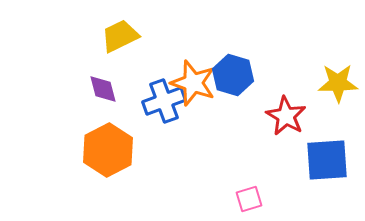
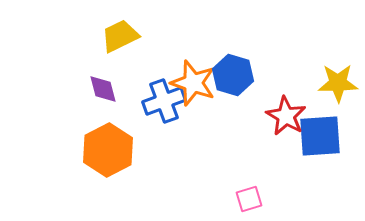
blue square: moved 7 px left, 24 px up
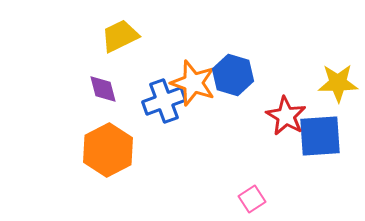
pink square: moved 3 px right; rotated 16 degrees counterclockwise
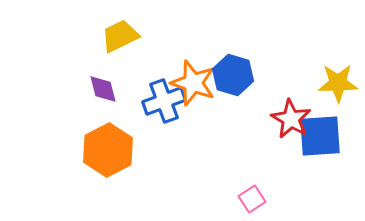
red star: moved 5 px right, 3 px down
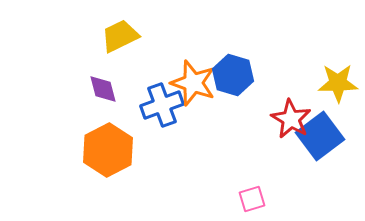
blue cross: moved 2 px left, 4 px down
blue square: rotated 33 degrees counterclockwise
pink square: rotated 16 degrees clockwise
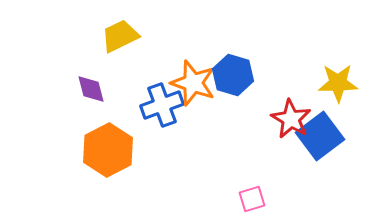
purple diamond: moved 12 px left
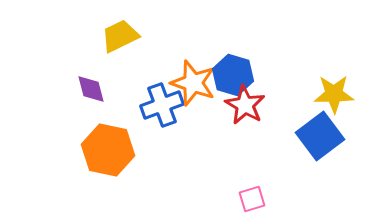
yellow star: moved 4 px left, 11 px down
red star: moved 46 px left, 14 px up
orange hexagon: rotated 21 degrees counterclockwise
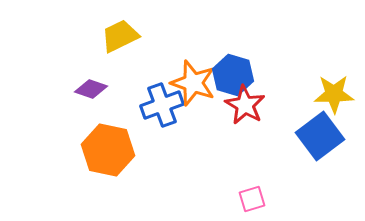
purple diamond: rotated 56 degrees counterclockwise
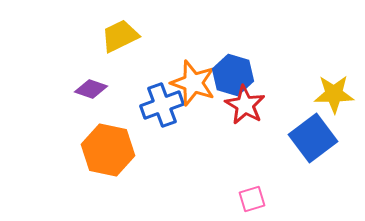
blue square: moved 7 px left, 2 px down
